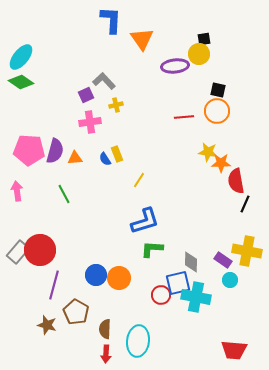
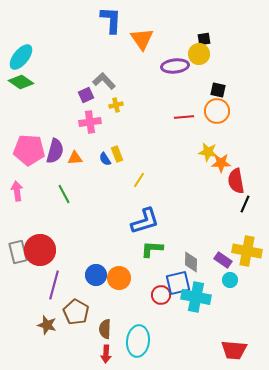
gray rectangle at (18, 252): rotated 55 degrees counterclockwise
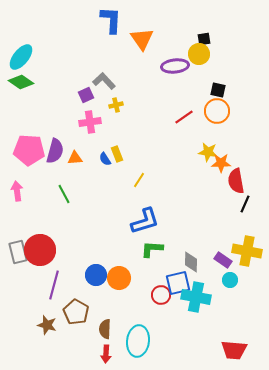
red line at (184, 117): rotated 30 degrees counterclockwise
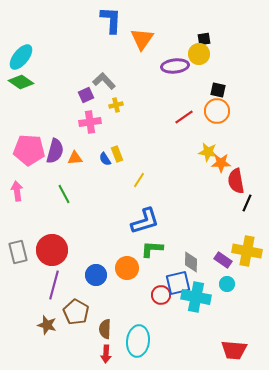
orange triangle at (142, 39): rotated 10 degrees clockwise
black line at (245, 204): moved 2 px right, 1 px up
red circle at (40, 250): moved 12 px right
orange circle at (119, 278): moved 8 px right, 10 px up
cyan circle at (230, 280): moved 3 px left, 4 px down
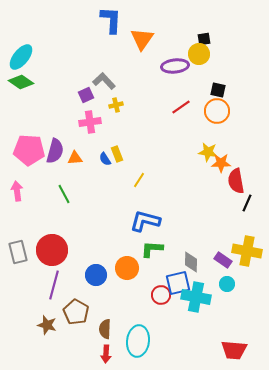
red line at (184, 117): moved 3 px left, 10 px up
blue L-shape at (145, 221): rotated 148 degrees counterclockwise
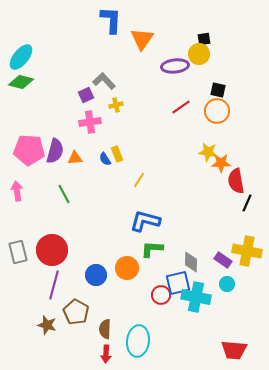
green diamond at (21, 82): rotated 20 degrees counterclockwise
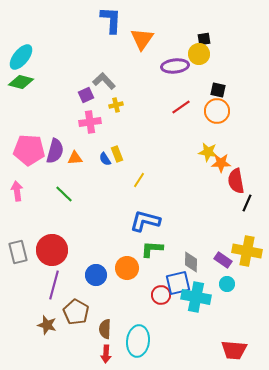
green line at (64, 194): rotated 18 degrees counterclockwise
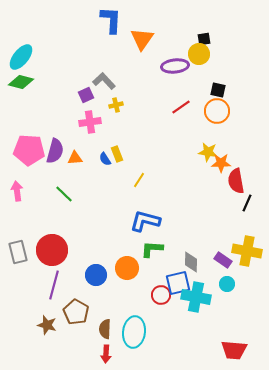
cyan ellipse at (138, 341): moved 4 px left, 9 px up
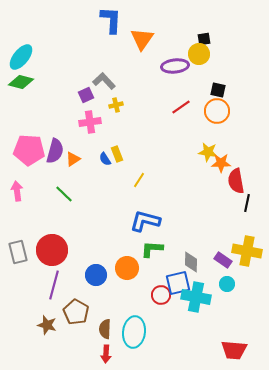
orange triangle at (75, 158): moved 2 px left, 1 px down; rotated 28 degrees counterclockwise
black line at (247, 203): rotated 12 degrees counterclockwise
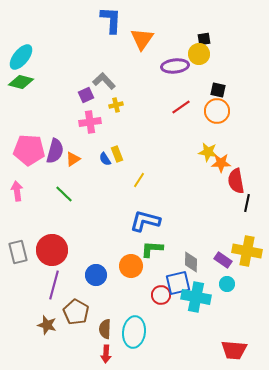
orange circle at (127, 268): moved 4 px right, 2 px up
